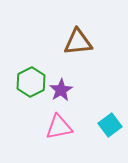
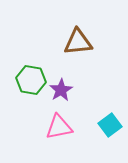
green hexagon: moved 2 px up; rotated 24 degrees counterclockwise
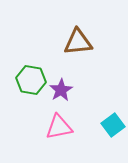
cyan square: moved 3 px right
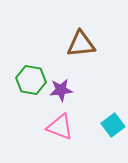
brown triangle: moved 3 px right, 2 px down
purple star: rotated 25 degrees clockwise
pink triangle: moved 1 px right; rotated 32 degrees clockwise
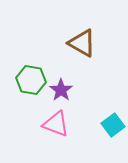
brown triangle: moved 1 px right, 1 px up; rotated 36 degrees clockwise
purple star: rotated 30 degrees counterclockwise
pink triangle: moved 4 px left, 3 px up
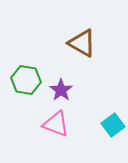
green hexagon: moved 5 px left
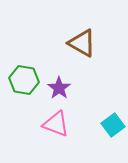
green hexagon: moved 2 px left
purple star: moved 2 px left, 2 px up
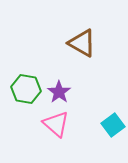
green hexagon: moved 2 px right, 9 px down
purple star: moved 4 px down
pink triangle: rotated 20 degrees clockwise
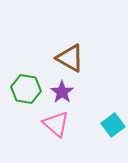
brown triangle: moved 12 px left, 15 px down
purple star: moved 3 px right
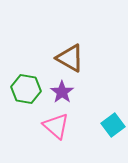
pink triangle: moved 2 px down
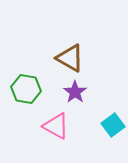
purple star: moved 13 px right
pink triangle: rotated 12 degrees counterclockwise
